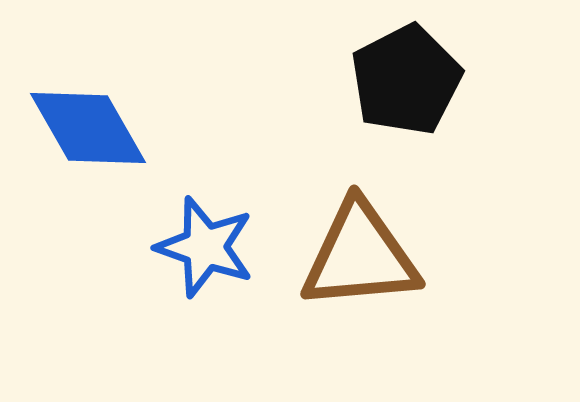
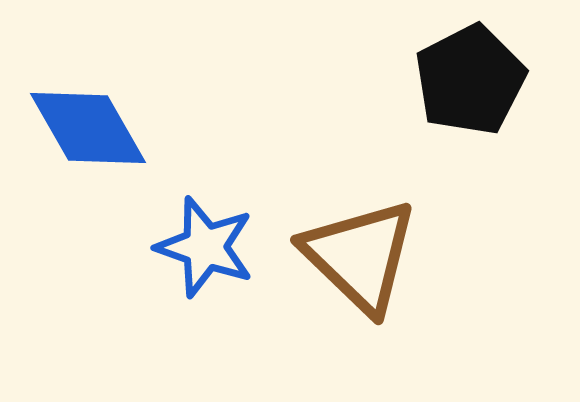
black pentagon: moved 64 px right
brown triangle: rotated 49 degrees clockwise
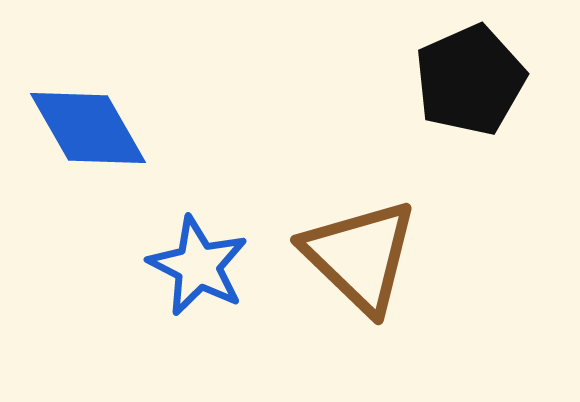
black pentagon: rotated 3 degrees clockwise
blue star: moved 7 px left, 19 px down; rotated 8 degrees clockwise
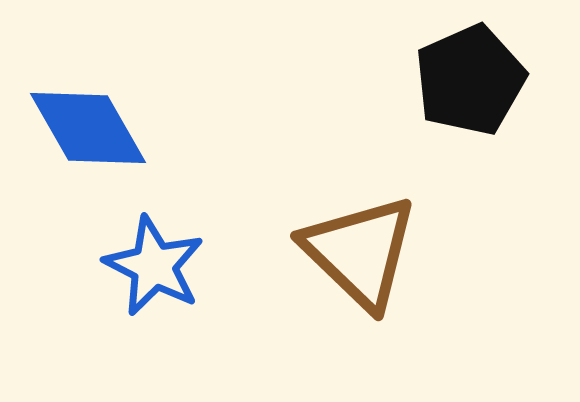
brown triangle: moved 4 px up
blue star: moved 44 px left
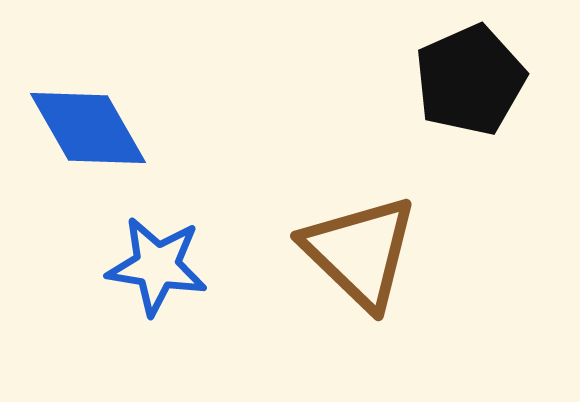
blue star: moved 3 px right; rotated 18 degrees counterclockwise
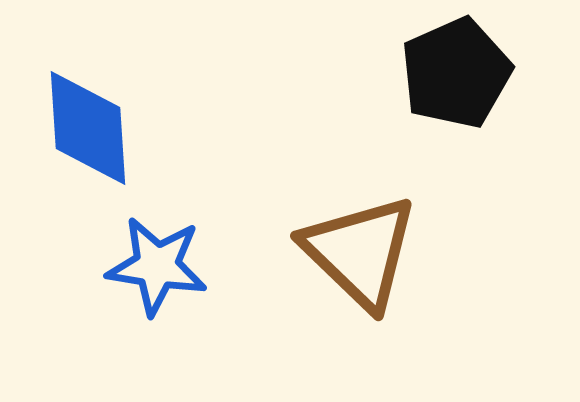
black pentagon: moved 14 px left, 7 px up
blue diamond: rotated 26 degrees clockwise
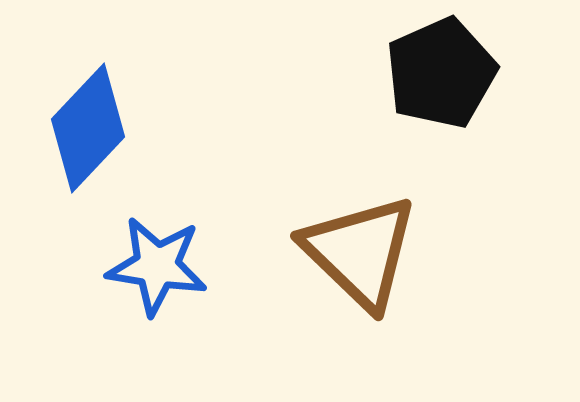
black pentagon: moved 15 px left
blue diamond: rotated 47 degrees clockwise
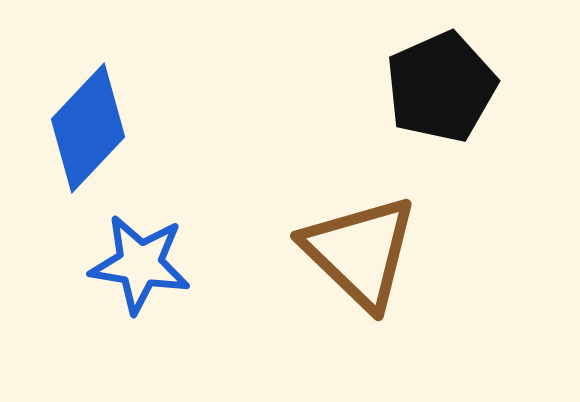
black pentagon: moved 14 px down
blue star: moved 17 px left, 2 px up
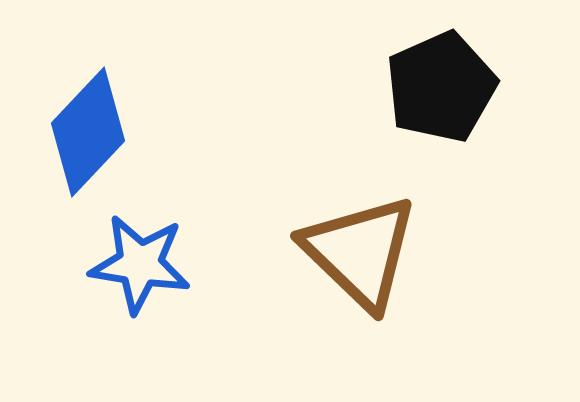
blue diamond: moved 4 px down
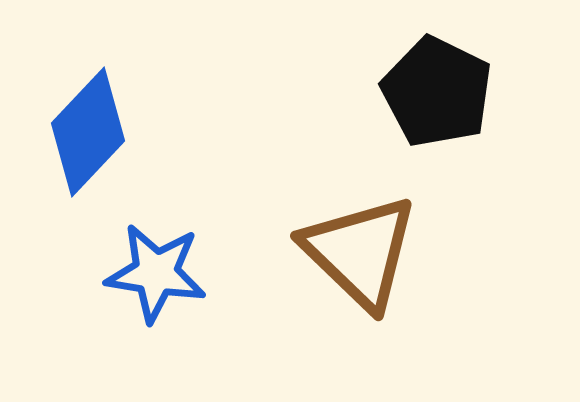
black pentagon: moved 4 px left, 5 px down; rotated 22 degrees counterclockwise
blue star: moved 16 px right, 9 px down
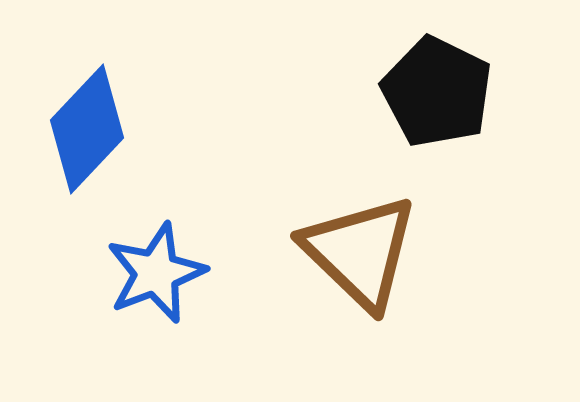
blue diamond: moved 1 px left, 3 px up
blue star: rotated 30 degrees counterclockwise
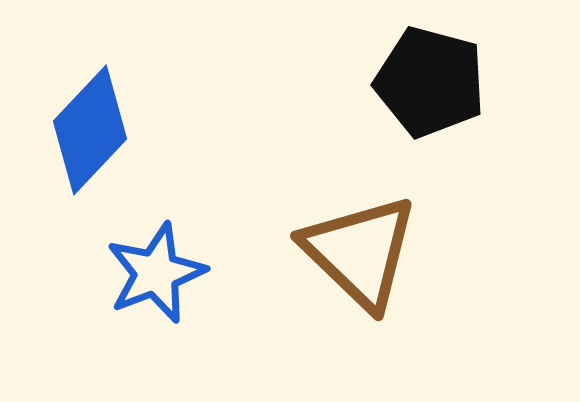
black pentagon: moved 7 px left, 10 px up; rotated 11 degrees counterclockwise
blue diamond: moved 3 px right, 1 px down
